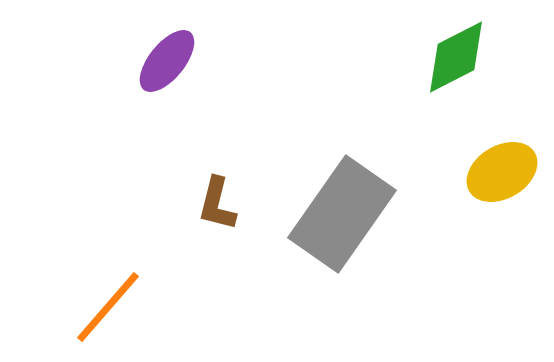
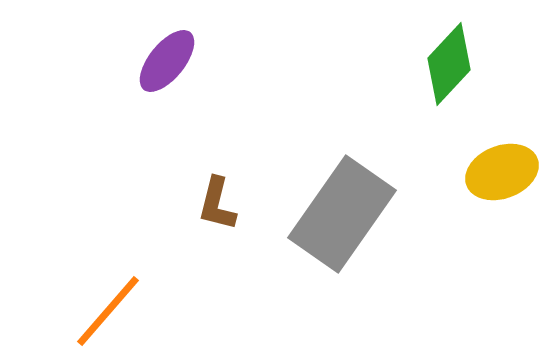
green diamond: moved 7 px left, 7 px down; rotated 20 degrees counterclockwise
yellow ellipse: rotated 10 degrees clockwise
orange line: moved 4 px down
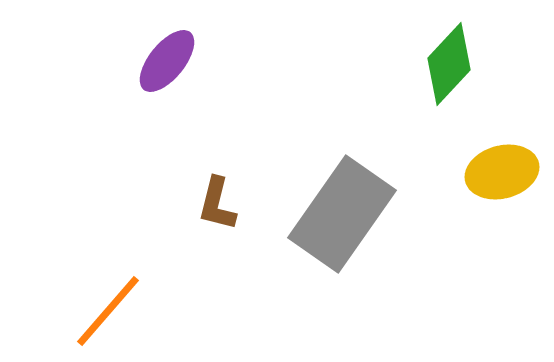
yellow ellipse: rotated 6 degrees clockwise
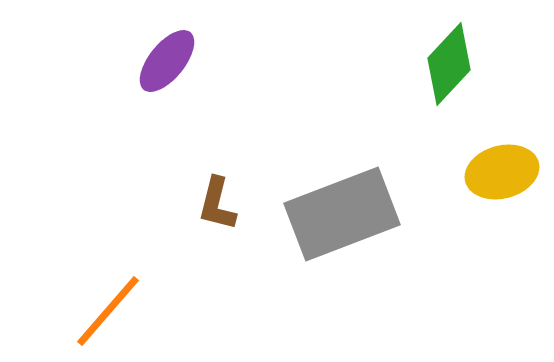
gray rectangle: rotated 34 degrees clockwise
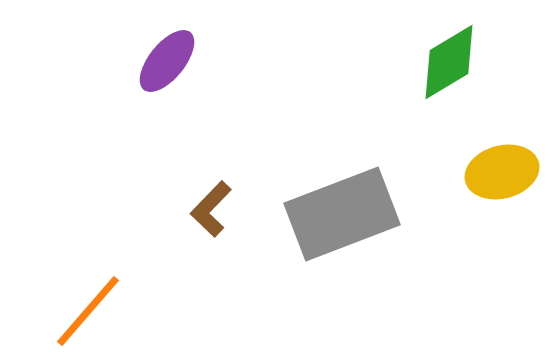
green diamond: moved 2 px up; rotated 16 degrees clockwise
brown L-shape: moved 6 px left, 5 px down; rotated 30 degrees clockwise
orange line: moved 20 px left
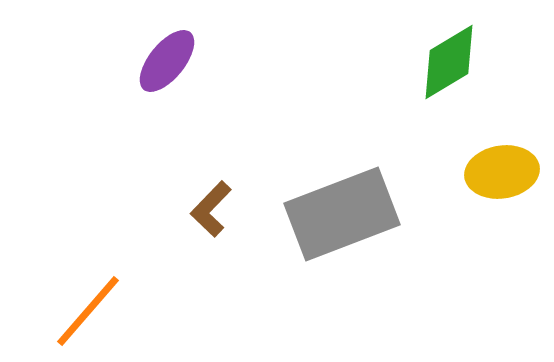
yellow ellipse: rotated 6 degrees clockwise
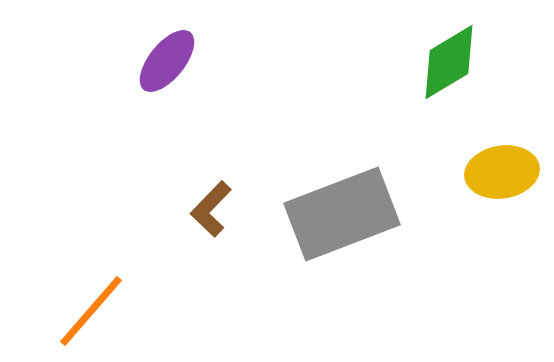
orange line: moved 3 px right
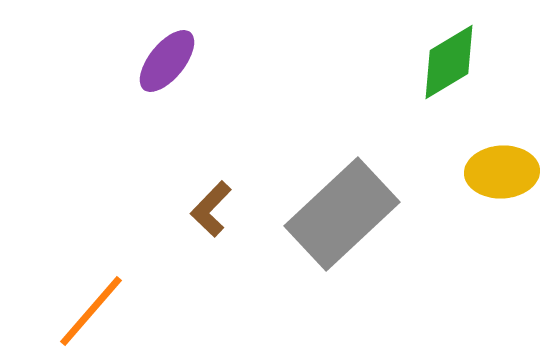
yellow ellipse: rotated 6 degrees clockwise
gray rectangle: rotated 22 degrees counterclockwise
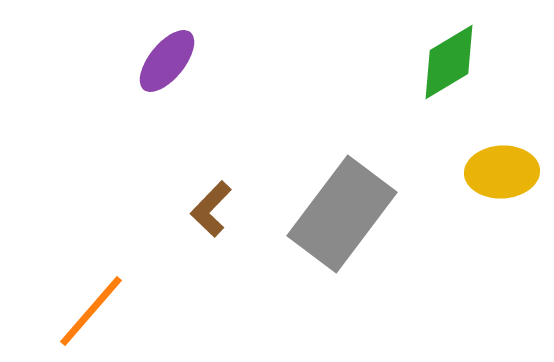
gray rectangle: rotated 10 degrees counterclockwise
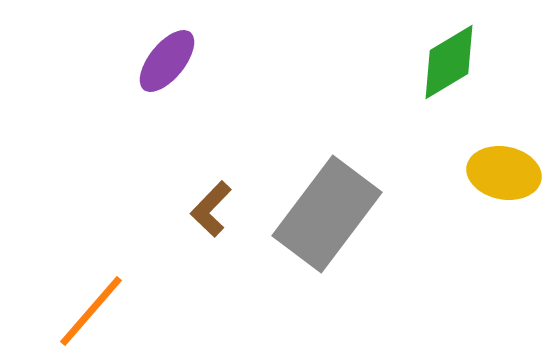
yellow ellipse: moved 2 px right, 1 px down; rotated 14 degrees clockwise
gray rectangle: moved 15 px left
